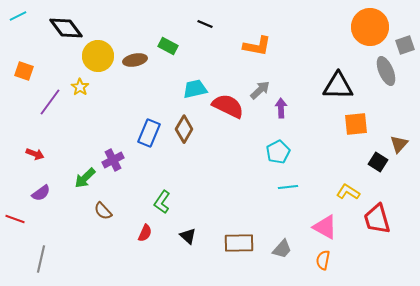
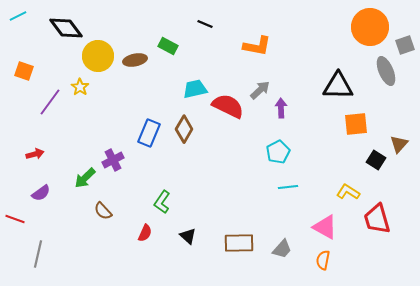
red arrow at (35, 154): rotated 36 degrees counterclockwise
black square at (378, 162): moved 2 px left, 2 px up
gray line at (41, 259): moved 3 px left, 5 px up
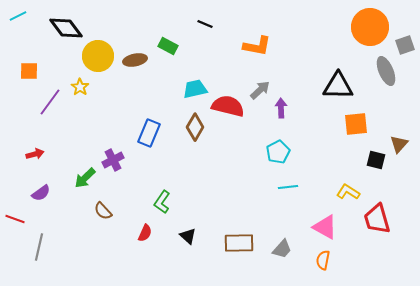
orange square at (24, 71): moved 5 px right; rotated 18 degrees counterclockwise
red semicircle at (228, 106): rotated 12 degrees counterclockwise
brown diamond at (184, 129): moved 11 px right, 2 px up
black square at (376, 160): rotated 18 degrees counterclockwise
gray line at (38, 254): moved 1 px right, 7 px up
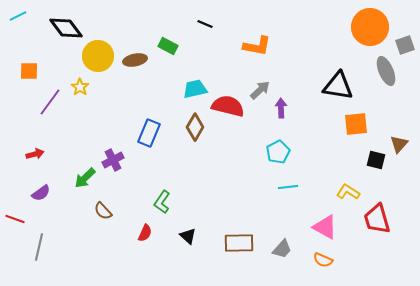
black triangle at (338, 86): rotated 8 degrees clockwise
orange semicircle at (323, 260): rotated 78 degrees counterclockwise
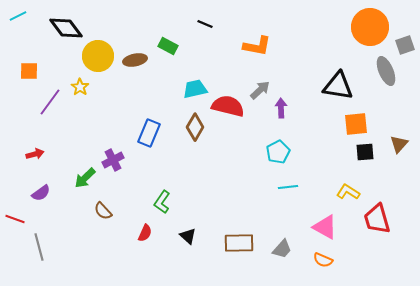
black square at (376, 160): moved 11 px left, 8 px up; rotated 18 degrees counterclockwise
gray line at (39, 247): rotated 28 degrees counterclockwise
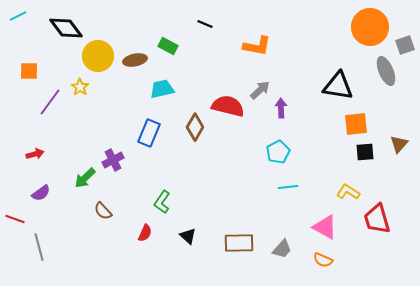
cyan trapezoid at (195, 89): moved 33 px left
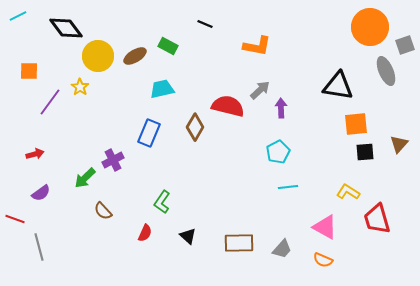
brown ellipse at (135, 60): moved 4 px up; rotated 20 degrees counterclockwise
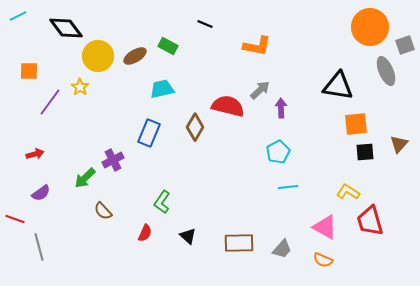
red trapezoid at (377, 219): moved 7 px left, 2 px down
